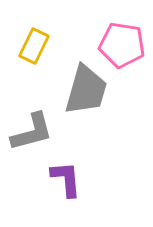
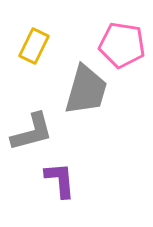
purple L-shape: moved 6 px left, 1 px down
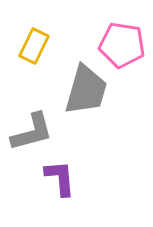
purple L-shape: moved 2 px up
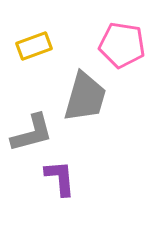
yellow rectangle: rotated 44 degrees clockwise
gray trapezoid: moved 1 px left, 7 px down
gray L-shape: moved 1 px down
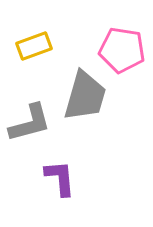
pink pentagon: moved 5 px down
gray trapezoid: moved 1 px up
gray L-shape: moved 2 px left, 10 px up
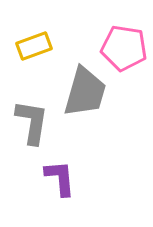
pink pentagon: moved 2 px right, 2 px up
gray trapezoid: moved 4 px up
gray L-shape: moved 2 px right, 1 px up; rotated 66 degrees counterclockwise
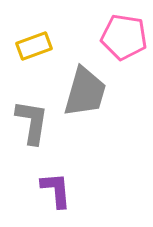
pink pentagon: moved 11 px up
purple L-shape: moved 4 px left, 12 px down
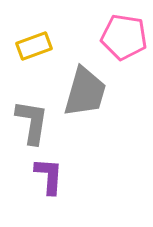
purple L-shape: moved 7 px left, 14 px up; rotated 9 degrees clockwise
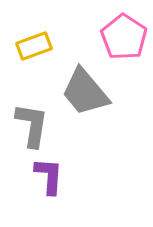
pink pentagon: rotated 24 degrees clockwise
gray trapezoid: rotated 124 degrees clockwise
gray L-shape: moved 3 px down
